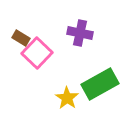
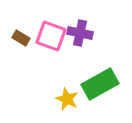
pink square: moved 14 px right, 17 px up; rotated 24 degrees counterclockwise
yellow star: moved 1 px down; rotated 10 degrees counterclockwise
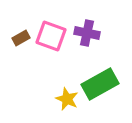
purple cross: moved 7 px right
brown rectangle: rotated 60 degrees counterclockwise
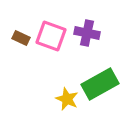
brown rectangle: rotated 54 degrees clockwise
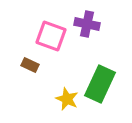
purple cross: moved 9 px up
brown rectangle: moved 9 px right, 27 px down
green rectangle: rotated 36 degrees counterclockwise
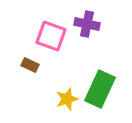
green rectangle: moved 5 px down
yellow star: rotated 30 degrees clockwise
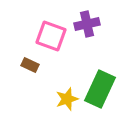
purple cross: rotated 25 degrees counterclockwise
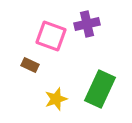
yellow star: moved 11 px left
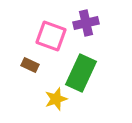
purple cross: moved 1 px left, 1 px up
green rectangle: moved 19 px left, 16 px up
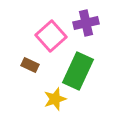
pink square: rotated 28 degrees clockwise
green rectangle: moved 3 px left, 2 px up
yellow star: moved 1 px left
